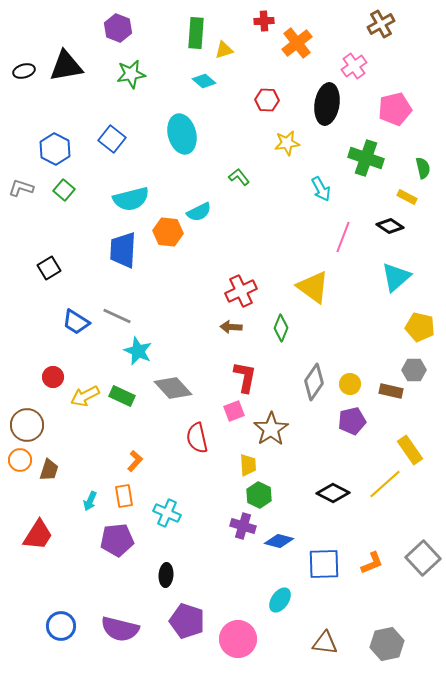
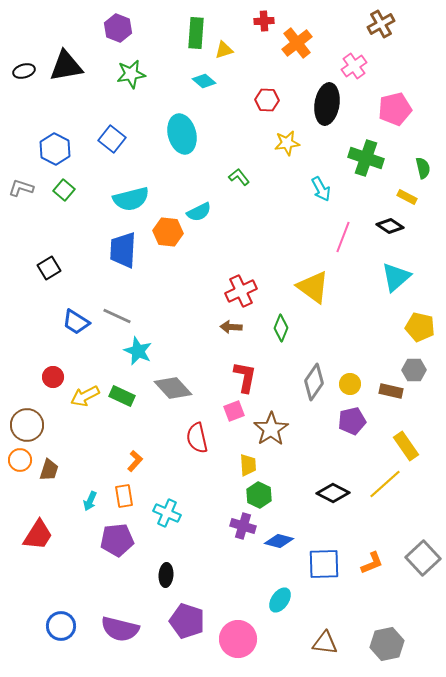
yellow rectangle at (410, 450): moved 4 px left, 4 px up
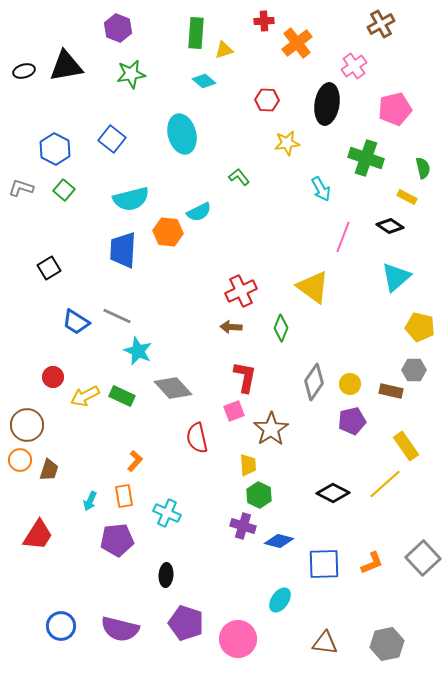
purple pentagon at (187, 621): moved 1 px left, 2 px down
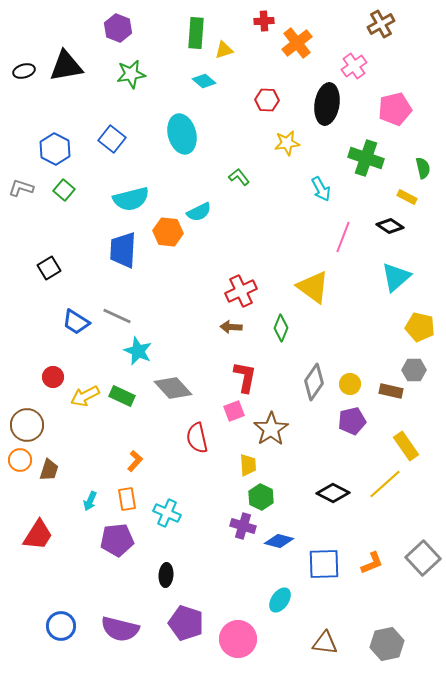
green hexagon at (259, 495): moved 2 px right, 2 px down
orange rectangle at (124, 496): moved 3 px right, 3 px down
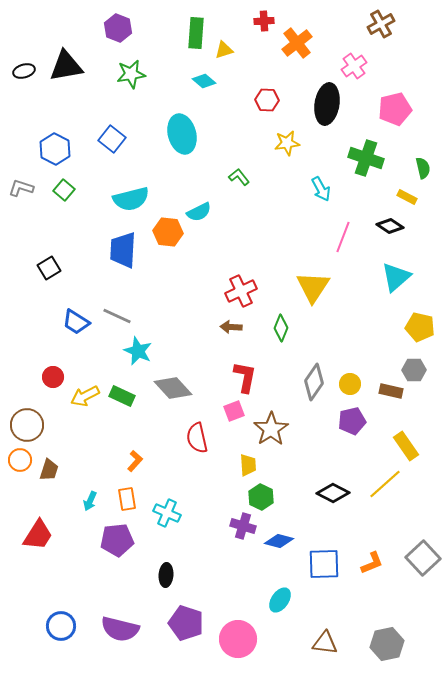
yellow triangle at (313, 287): rotated 27 degrees clockwise
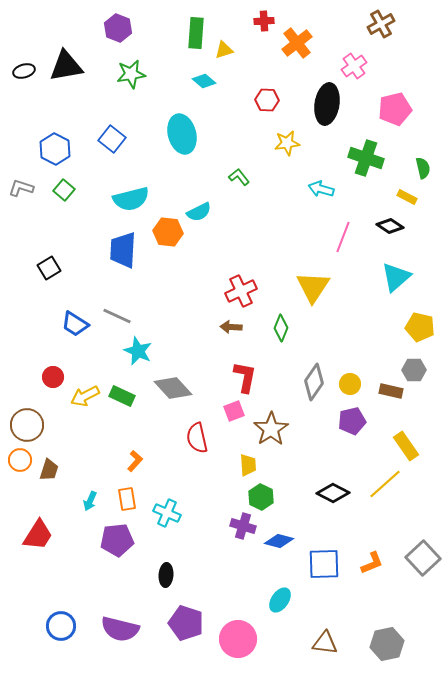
cyan arrow at (321, 189): rotated 135 degrees clockwise
blue trapezoid at (76, 322): moved 1 px left, 2 px down
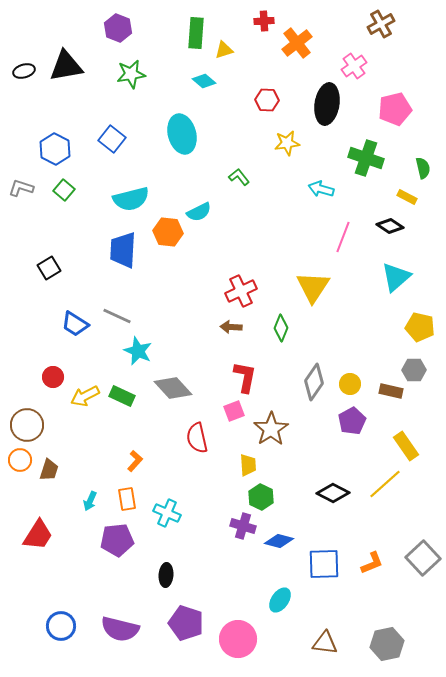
purple pentagon at (352, 421): rotated 16 degrees counterclockwise
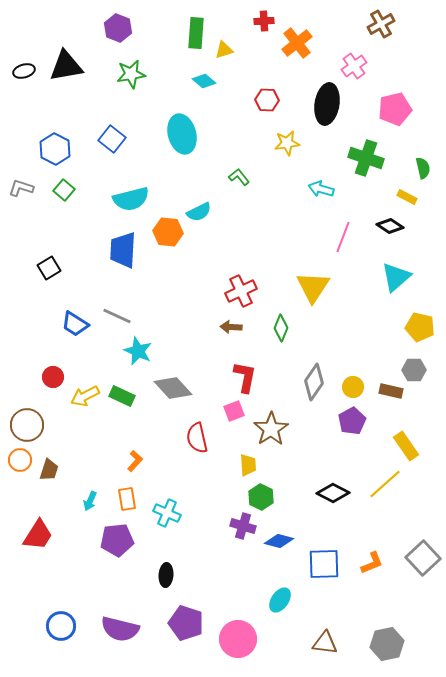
yellow circle at (350, 384): moved 3 px right, 3 px down
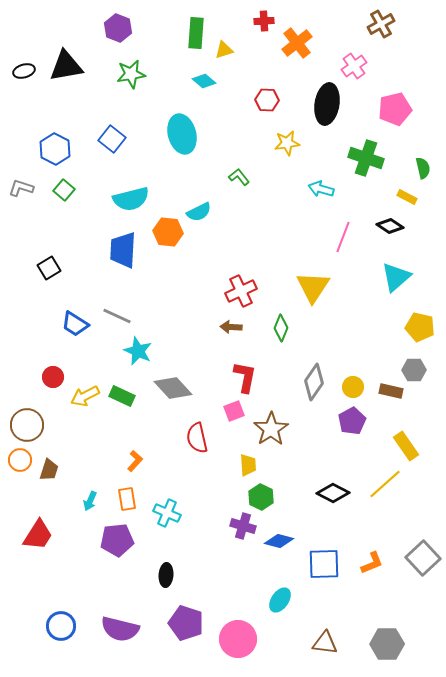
gray hexagon at (387, 644): rotated 12 degrees clockwise
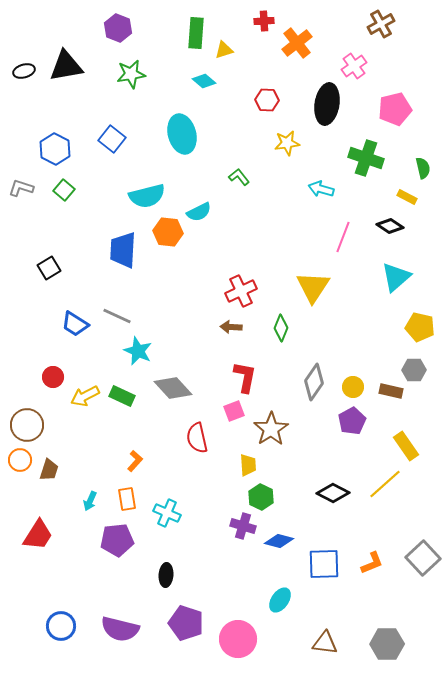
cyan semicircle at (131, 199): moved 16 px right, 3 px up
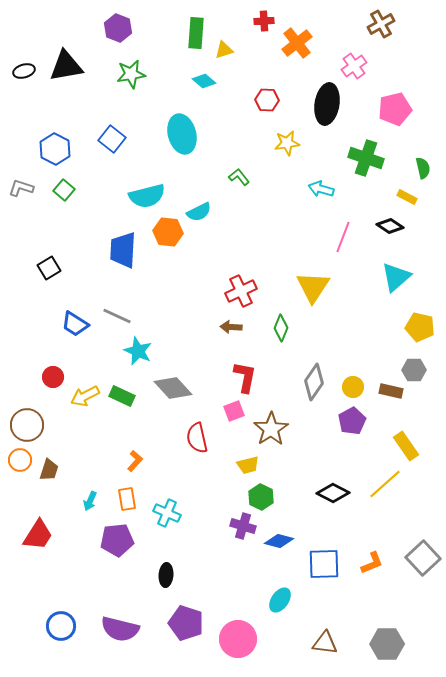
yellow trapezoid at (248, 465): rotated 80 degrees clockwise
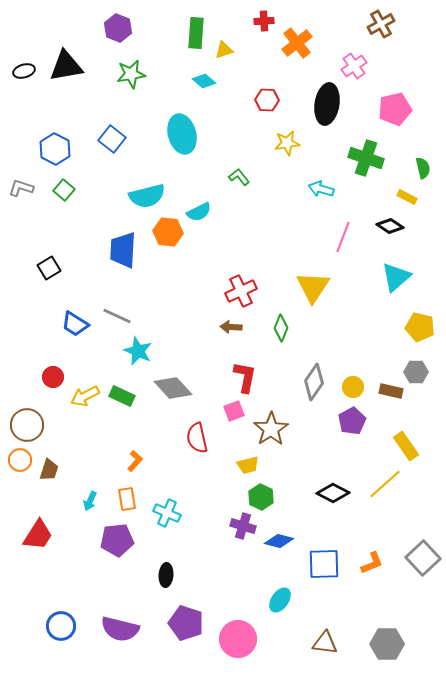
gray hexagon at (414, 370): moved 2 px right, 2 px down
